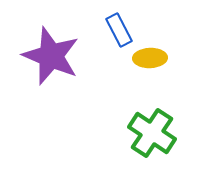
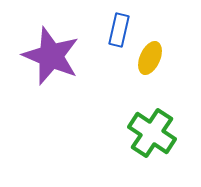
blue rectangle: rotated 40 degrees clockwise
yellow ellipse: rotated 64 degrees counterclockwise
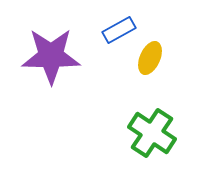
blue rectangle: rotated 48 degrees clockwise
purple star: rotated 22 degrees counterclockwise
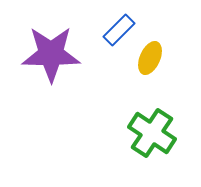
blue rectangle: rotated 16 degrees counterclockwise
purple star: moved 2 px up
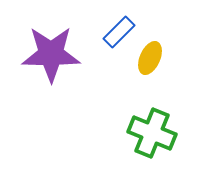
blue rectangle: moved 2 px down
green cross: rotated 12 degrees counterclockwise
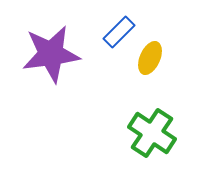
purple star: rotated 8 degrees counterclockwise
green cross: rotated 12 degrees clockwise
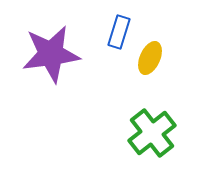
blue rectangle: rotated 28 degrees counterclockwise
green cross: rotated 18 degrees clockwise
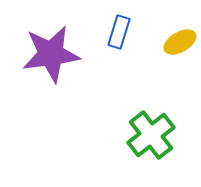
yellow ellipse: moved 30 px right, 16 px up; rotated 36 degrees clockwise
green cross: moved 1 px left, 2 px down
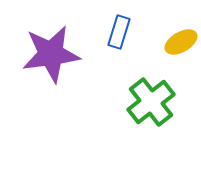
yellow ellipse: moved 1 px right
green cross: moved 33 px up
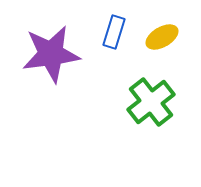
blue rectangle: moved 5 px left
yellow ellipse: moved 19 px left, 5 px up
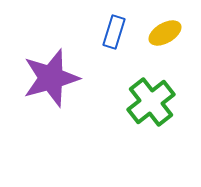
yellow ellipse: moved 3 px right, 4 px up
purple star: moved 24 px down; rotated 8 degrees counterclockwise
